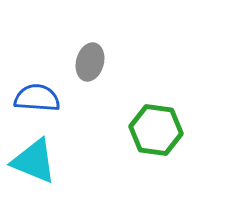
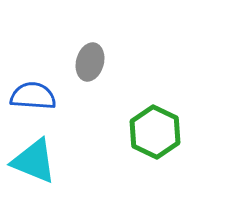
blue semicircle: moved 4 px left, 2 px up
green hexagon: moved 1 px left, 2 px down; rotated 18 degrees clockwise
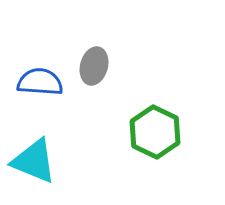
gray ellipse: moved 4 px right, 4 px down
blue semicircle: moved 7 px right, 14 px up
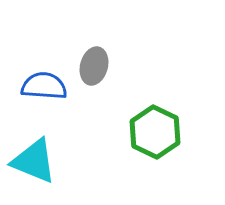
blue semicircle: moved 4 px right, 4 px down
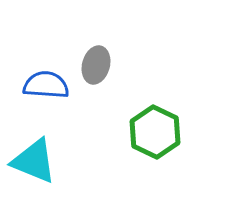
gray ellipse: moved 2 px right, 1 px up
blue semicircle: moved 2 px right, 1 px up
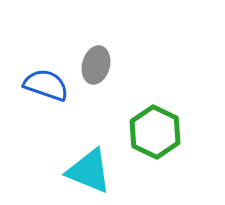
blue semicircle: rotated 15 degrees clockwise
cyan triangle: moved 55 px right, 10 px down
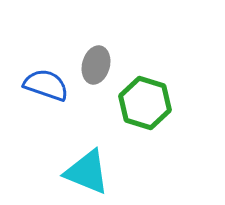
green hexagon: moved 10 px left, 29 px up; rotated 9 degrees counterclockwise
cyan triangle: moved 2 px left, 1 px down
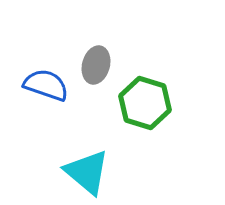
cyan triangle: rotated 18 degrees clockwise
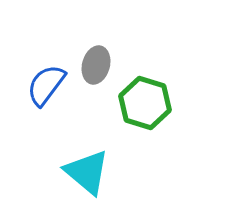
blue semicircle: rotated 72 degrees counterclockwise
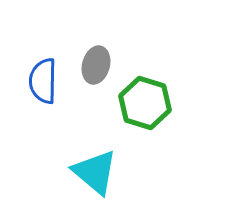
blue semicircle: moved 3 px left, 4 px up; rotated 36 degrees counterclockwise
cyan triangle: moved 8 px right
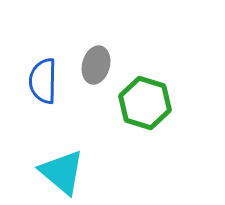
cyan triangle: moved 33 px left
